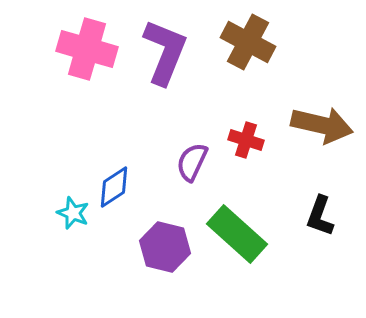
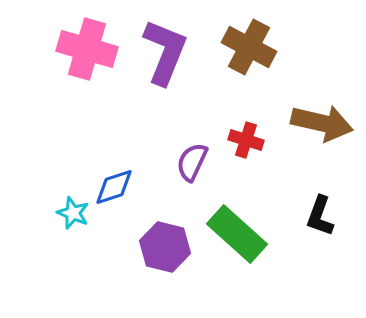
brown cross: moved 1 px right, 5 px down
brown arrow: moved 2 px up
blue diamond: rotated 15 degrees clockwise
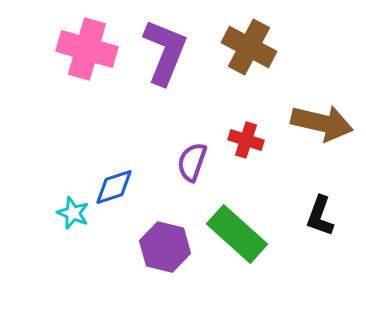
purple semicircle: rotated 6 degrees counterclockwise
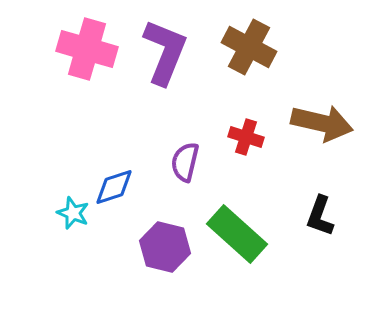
red cross: moved 3 px up
purple semicircle: moved 7 px left; rotated 6 degrees counterclockwise
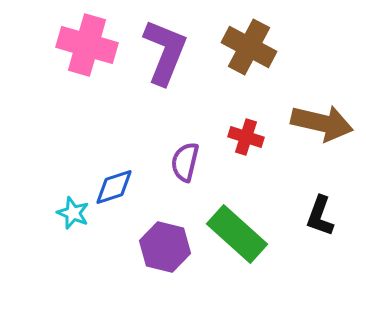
pink cross: moved 4 px up
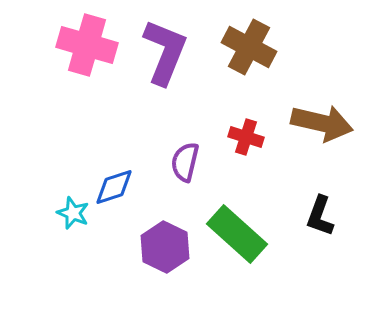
purple hexagon: rotated 12 degrees clockwise
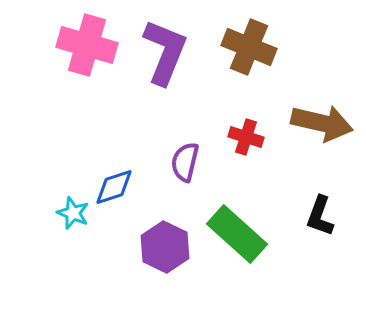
brown cross: rotated 6 degrees counterclockwise
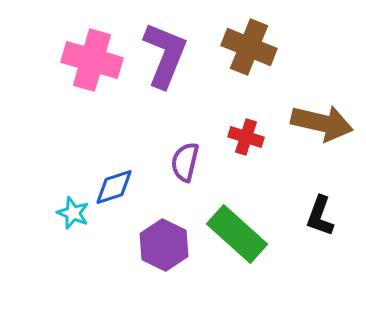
pink cross: moved 5 px right, 15 px down
purple L-shape: moved 3 px down
purple hexagon: moved 1 px left, 2 px up
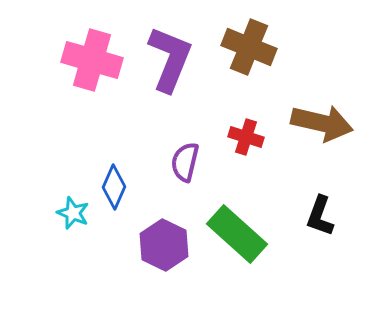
purple L-shape: moved 5 px right, 4 px down
blue diamond: rotated 48 degrees counterclockwise
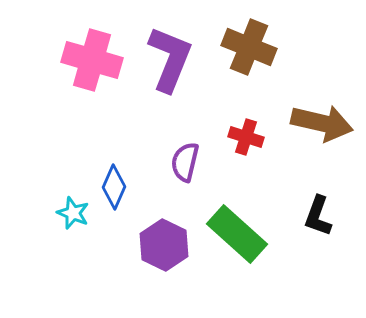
black L-shape: moved 2 px left
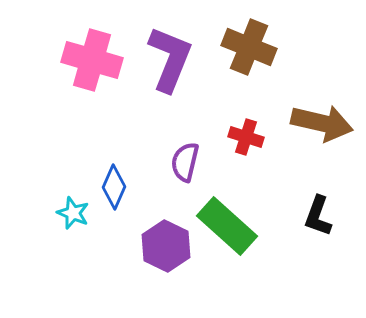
green rectangle: moved 10 px left, 8 px up
purple hexagon: moved 2 px right, 1 px down
